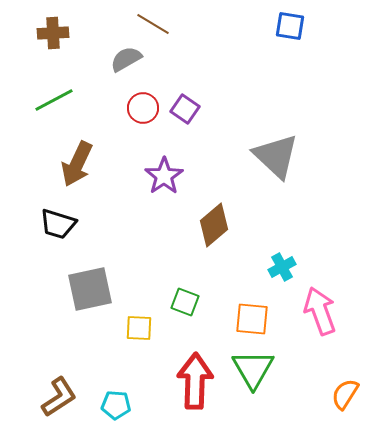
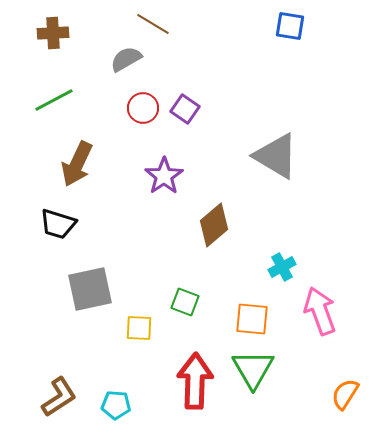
gray triangle: rotated 12 degrees counterclockwise
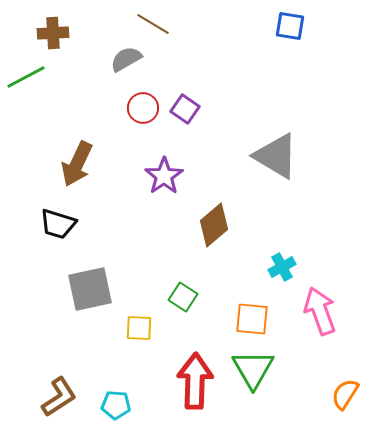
green line: moved 28 px left, 23 px up
green square: moved 2 px left, 5 px up; rotated 12 degrees clockwise
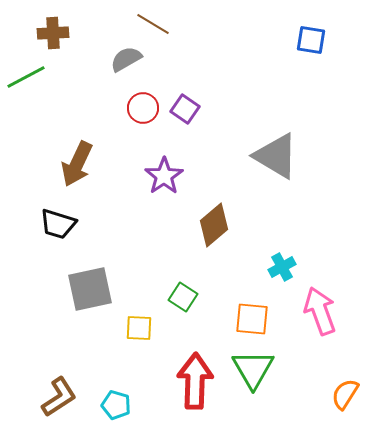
blue square: moved 21 px right, 14 px down
cyan pentagon: rotated 12 degrees clockwise
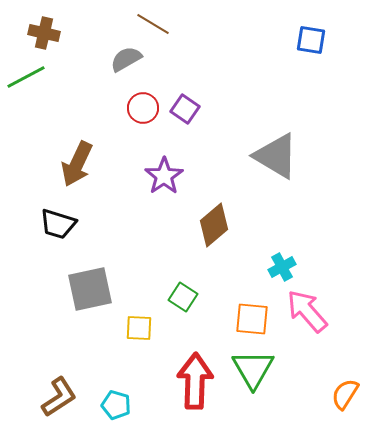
brown cross: moved 9 px left; rotated 16 degrees clockwise
pink arrow: moved 13 px left; rotated 21 degrees counterclockwise
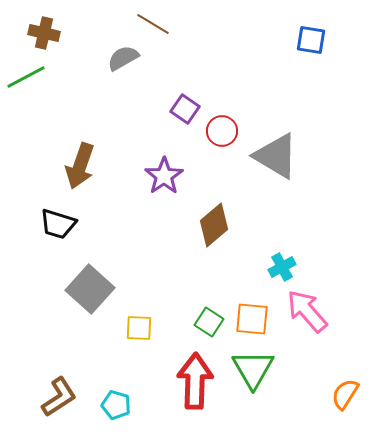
gray semicircle: moved 3 px left, 1 px up
red circle: moved 79 px right, 23 px down
brown arrow: moved 3 px right, 2 px down; rotated 6 degrees counterclockwise
gray square: rotated 36 degrees counterclockwise
green square: moved 26 px right, 25 px down
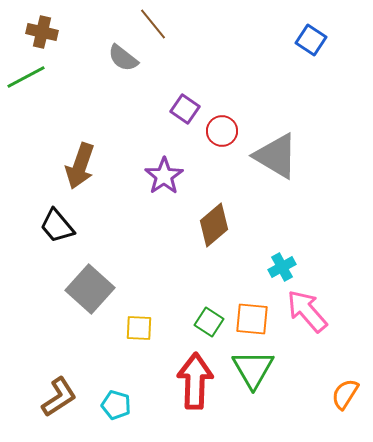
brown line: rotated 20 degrees clockwise
brown cross: moved 2 px left, 1 px up
blue square: rotated 24 degrees clockwise
gray semicircle: rotated 112 degrees counterclockwise
black trapezoid: moved 1 px left, 2 px down; rotated 33 degrees clockwise
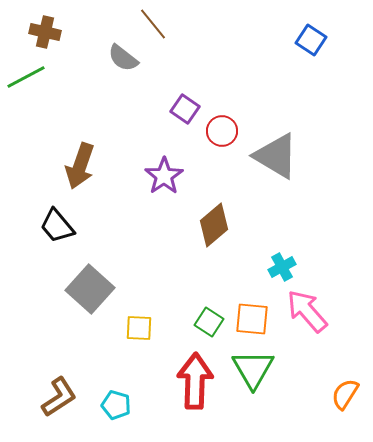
brown cross: moved 3 px right
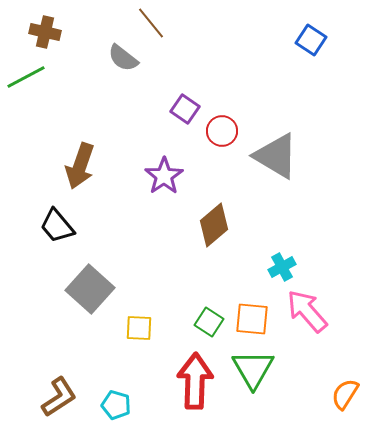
brown line: moved 2 px left, 1 px up
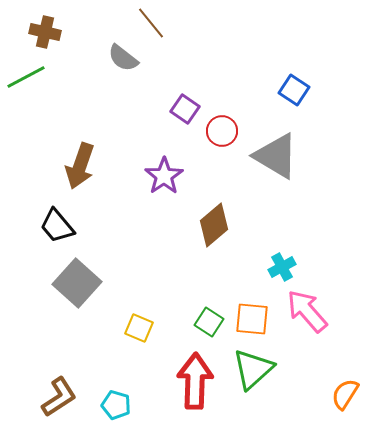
blue square: moved 17 px left, 50 px down
gray square: moved 13 px left, 6 px up
yellow square: rotated 20 degrees clockwise
green triangle: rotated 18 degrees clockwise
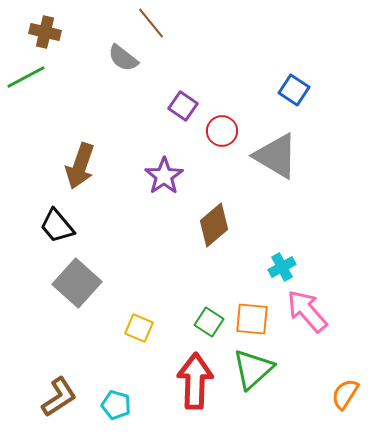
purple square: moved 2 px left, 3 px up
